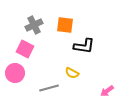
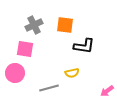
pink square: rotated 18 degrees counterclockwise
yellow semicircle: rotated 40 degrees counterclockwise
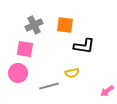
pink circle: moved 3 px right
gray line: moved 2 px up
